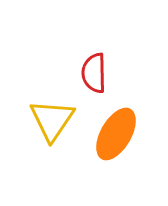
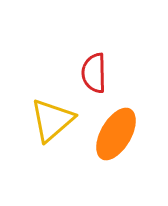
yellow triangle: rotated 15 degrees clockwise
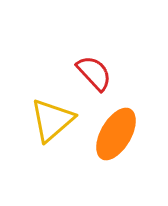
red semicircle: rotated 138 degrees clockwise
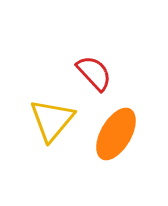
yellow triangle: rotated 9 degrees counterclockwise
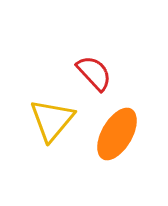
orange ellipse: moved 1 px right
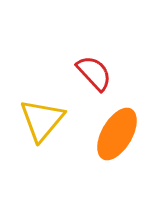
yellow triangle: moved 10 px left
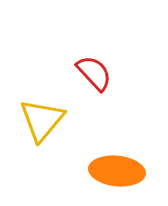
orange ellipse: moved 37 px down; rotated 66 degrees clockwise
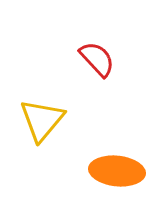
red semicircle: moved 3 px right, 14 px up
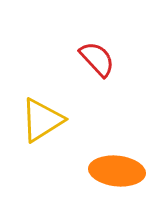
yellow triangle: rotated 18 degrees clockwise
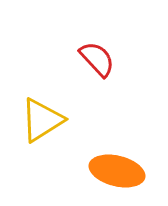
orange ellipse: rotated 8 degrees clockwise
